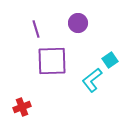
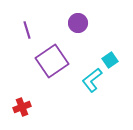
purple line: moved 9 px left, 1 px down
purple square: rotated 32 degrees counterclockwise
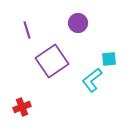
cyan square: moved 1 px left, 1 px up; rotated 28 degrees clockwise
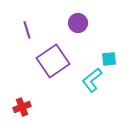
purple square: moved 1 px right
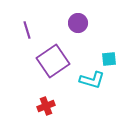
cyan L-shape: rotated 125 degrees counterclockwise
red cross: moved 24 px right, 1 px up
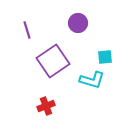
cyan square: moved 4 px left, 2 px up
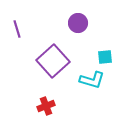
purple line: moved 10 px left, 1 px up
purple square: rotated 8 degrees counterclockwise
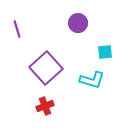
cyan square: moved 5 px up
purple square: moved 7 px left, 7 px down
red cross: moved 1 px left
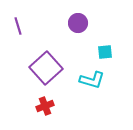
purple line: moved 1 px right, 3 px up
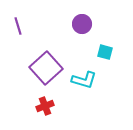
purple circle: moved 4 px right, 1 px down
cyan square: rotated 21 degrees clockwise
cyan L-shape: moved 8 px left
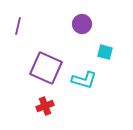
purple line: rotated 30 degrees clockwise
purple square: rotated 24 degrees counterclockwise
